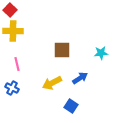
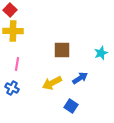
cyan star: rotated 16 degrees counterclockwise
pink line: rotated 24 degrees clockwise
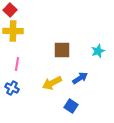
cyan star: moved 3 px left, 2 px up
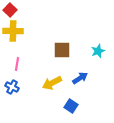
blue cross: moved 1 px up
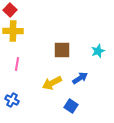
blue cross: moved 13 px down
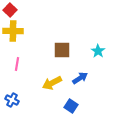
cyan star: rotated 16 degrees counterclockwise
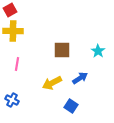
red square: rotated 16 degrees clockwise
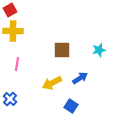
cyan star: moved 1 px right, 1 px up; rotated 24 degrees clockwise
blue cross: moved 2 px left, 1 px up; rotated 16 degrees clockwise
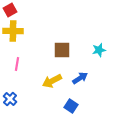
yellow arrow: moved 2 px up
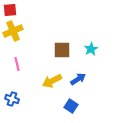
red square: rotated 24 degrees clockwise
yellow cross: rotated 24 degrees counterclockwise
cyan star: moved 8 px left, 1 px up; rotated 16 degrees counterclockwise
pink line: rotated 24 degrees counterclockwise
blue arrow: moved 2 px left, 1 px down
blue cross: moved 2 px right; rotated 24 degrees counterclockwise
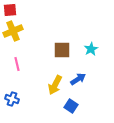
yellow arrow: moved 3 px right, 4 px down; rotated 36 degrees counterclockwise
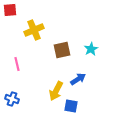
yellow cross: moved 21 px right, 1 px up
brown square: rotated 12 degrees counterclockwise
yellow arrow: moved 1 px right, 6 px down
blue square: rotated 24 degrees counterclockwise
